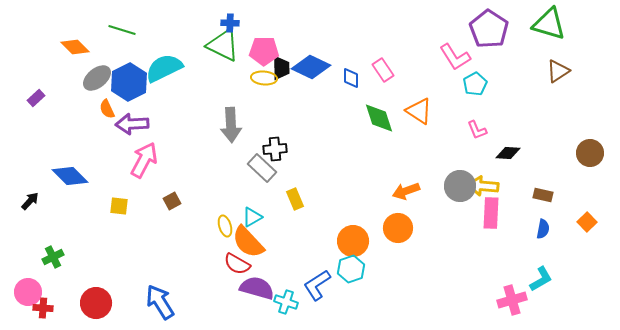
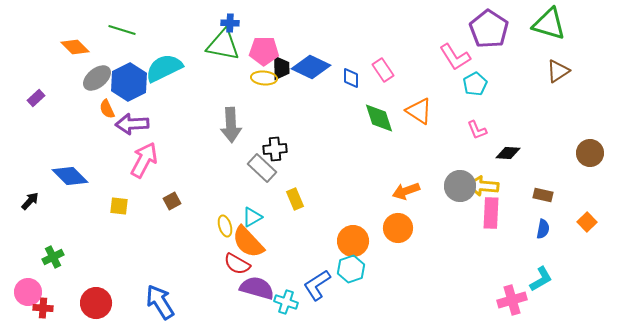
green triangle at (223, 45): rotated 15 degrees counterclockwise
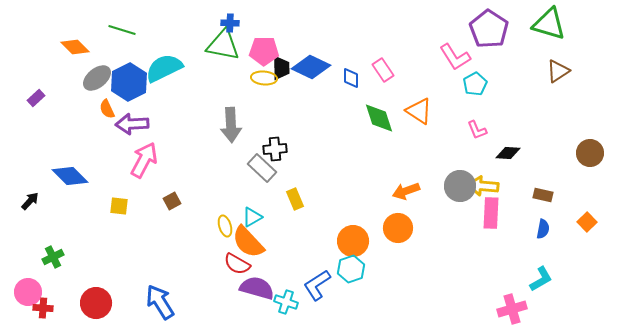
pink cross at (512, 300): moved 9 px down
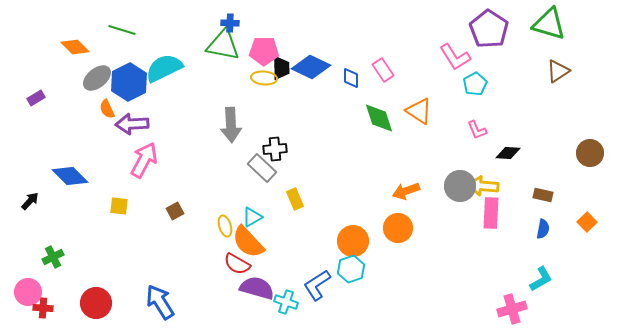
purple rectangle at (36, 98): rotated 12 degrees clockwise
brown square at (172, 201): moved 3 px right, 10 px down
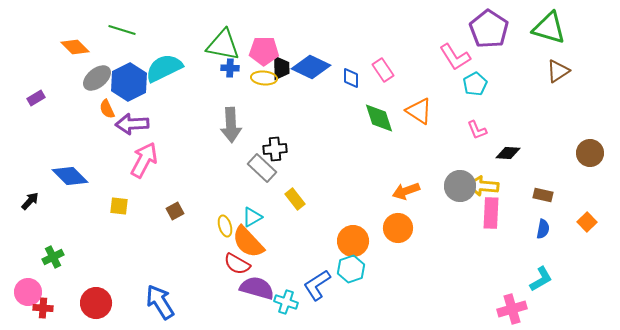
blue cross at (230, 23): moved 45 px down
green triangle at (549, 24): moved 4 px down
yellow rectangle at (295, 199): rotated 15 degrees counterclockwise
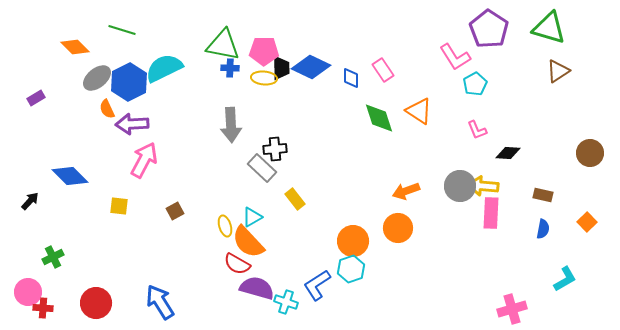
cyan L-shape at (541, 279): moved 24 px right
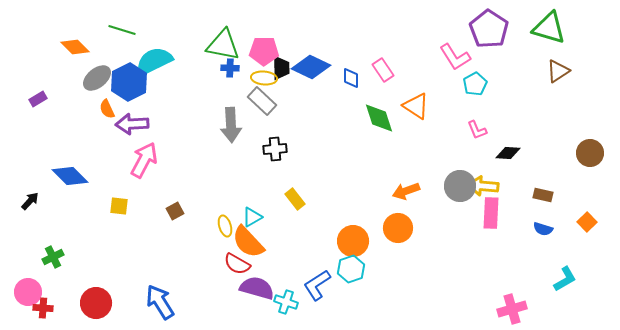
cyan semicircle at (164, 68): moved 10 px left, 7 px up
purple rectangle at (36, 98): moved 2 px right, 1 px down
orange triangle at (419, 111): moved 3 px left, 5 px up
gray rectangle at (262, 168): moved 67 px up
blue semicircle at (543, 229): rotated 96 degrees clockwise
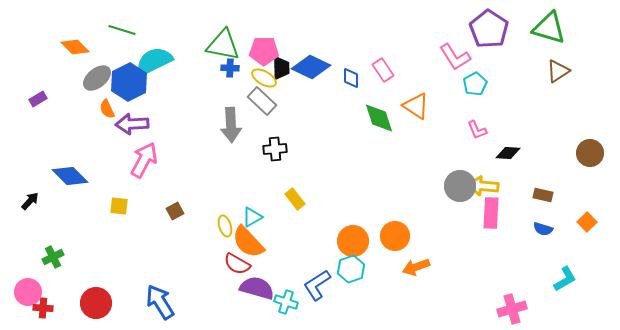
yellow ellipse at (264, 78): rotated 25 degrees clockwise
orange arrow at (406, 191): moved 10 px right, 76 px down
orange circle at (398, 228): moved 3 px left, 8 px down
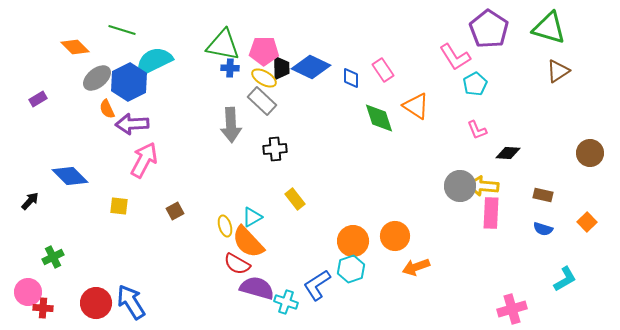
blue arrow at (160, 302): moved 29 px left
